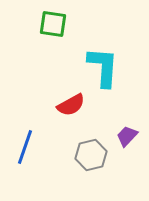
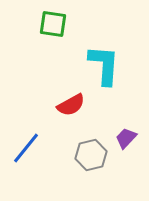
cyan L-shape: moved 1 px right, 2 px up
purple trapezoid: moved 1 px left, 2 px down
blue line: moved 1 px right, 1 px down; rotated 20 degrees clockwise
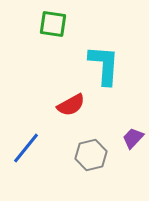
purple trapezoid: moved 7 px right
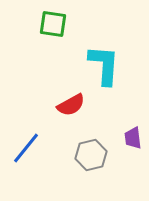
purple trapezoid: rotated 50 degrees counterclockwise
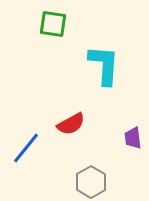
red semicircle: moved 19 px down
gray hexagon: moved 27 px down; rotated 16 degrees counterclockwise
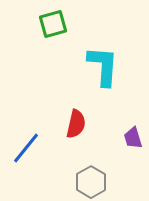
green square: rotated 24 degrees counterclockwise
cyan L-shape: moved 1 px left, 1 px down
red semicircle: moved 5 px right; rotated 48 degrees counterclockwise
purple trapezoid: rotated 10 degrees counterclockwise
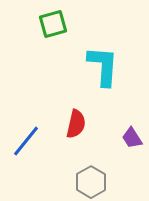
purple trapezoid: moved 1 px left; rotated 15 degrees counterclockwise
blue line: moved 7 px up
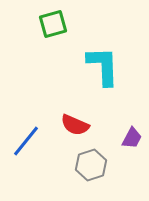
cyan L-shape: rotated 6 degrees counterclockwise
red semicircle: moved 1 px left, 1 px down; rotated 100 degrees clockwise
purple trapezoid: rotated 120 degrees counterclockwise
gray hexagon: moved 17 px up; rotated 12 degrees clockwise
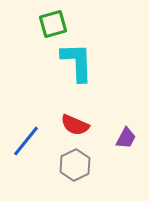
cyan L-shape: moved 26 px left, 4 px up
purple trapezoid: moved 6 px left
gray hexagon: moved 16 px left; rotated 8 degrees counterclockwise
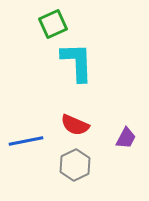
green square: rotated 8 degrees counterclockwise
blue line: rotated 40 degrees clockwise
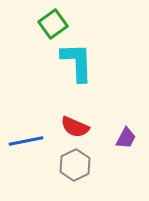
green square: rotated 12 degrees counterclockwise
red semicircle: moved 2 px down
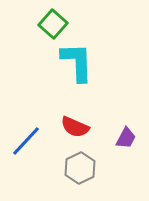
green square: rotated 12 degrees counterclockwise
blue line: rotated 36 degrees counterclockwise
gray hexagon: moved 5 px right, 3 px down
